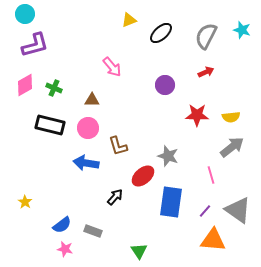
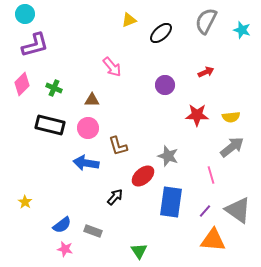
gray semicircle: moved 15 px up
pink diamond: moved 3 px left, 1 px up; rotated 15 degrees counterclockwise
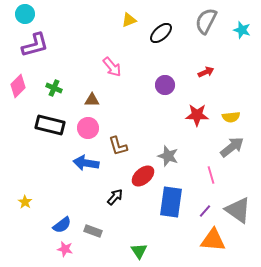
pink diamond: moved 4 px left, 2 px down
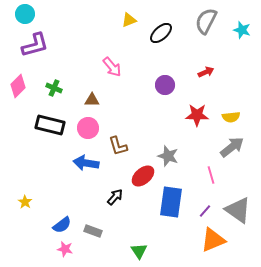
orange triangle: rotated 28 degrees counterclockwise
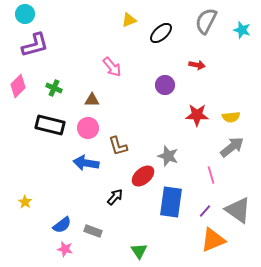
red arrow: moved 9 px left, 7 px up; rotated 35 degrees clockwise
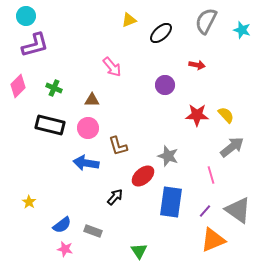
cyan circle: moved 1 px right, 2 px down
yellow semicircle: moved 5 px left, 2 px up; rotated 126 degrees counterclockwise
yellow star: moved 4 px right
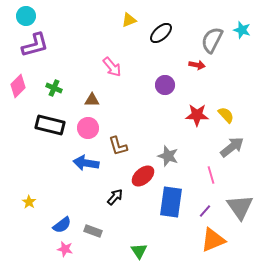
gray semicircle: moved 6 px right, 19 px down
gray triangle: moved 2 px right, 3 px up; rotated 20 degrees clockwise
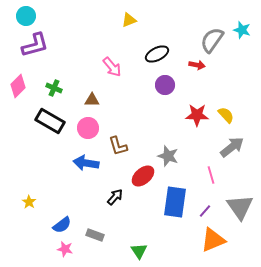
black ellipse: moved 4 px left, 21 px down; rotated 15 degrees clockwise
gray semicircle: rotated 8 degrees clockwise
black rectangle: moved 4 px up; rotated 16 degrees clockwise
blue rectangle: moved 4 px right
gray rectangle: moved 2 px right, 4 px down
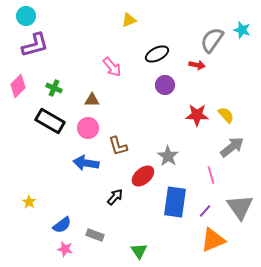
gray star: rotated 15 degrees clockwise
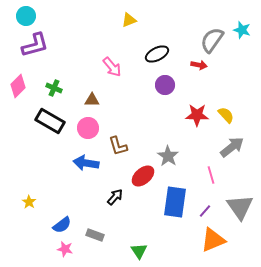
red arrow: moved 2 px right
